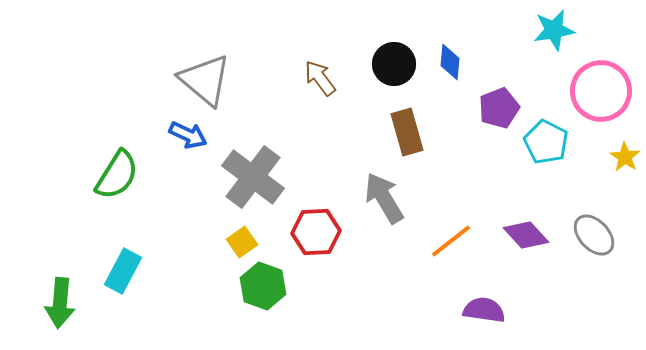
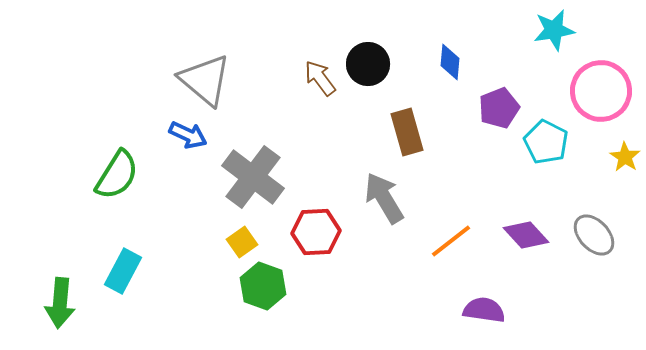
black circle: moved 26 px left
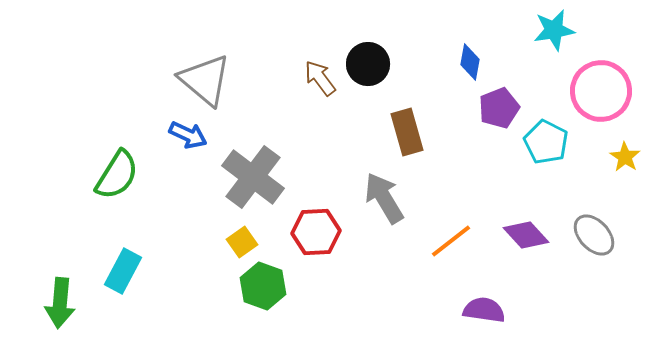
blue diamond: moved 20 px right; rotated 6 degrees clockwise
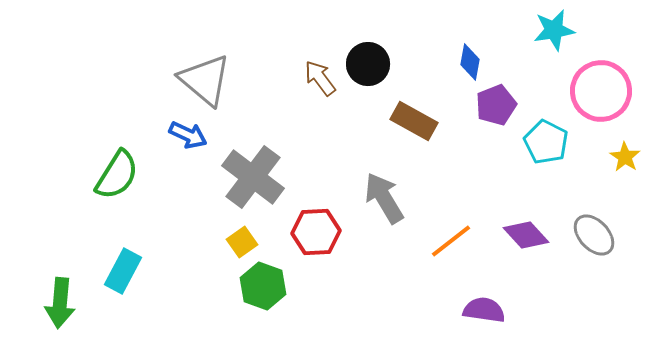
purple pentagon: moved 3 px left, 3 px up
brown rectangle: moved 7 px right, 11 px up; rotated 45 degrees counterclockwise
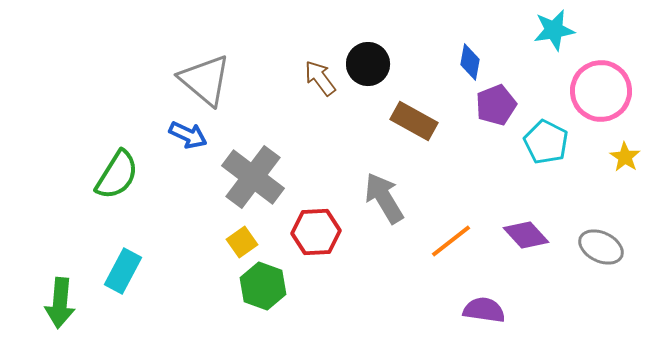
gray ellipse: moved 7 px right, 12 px down; rotated 21 degrees counterclockwise
